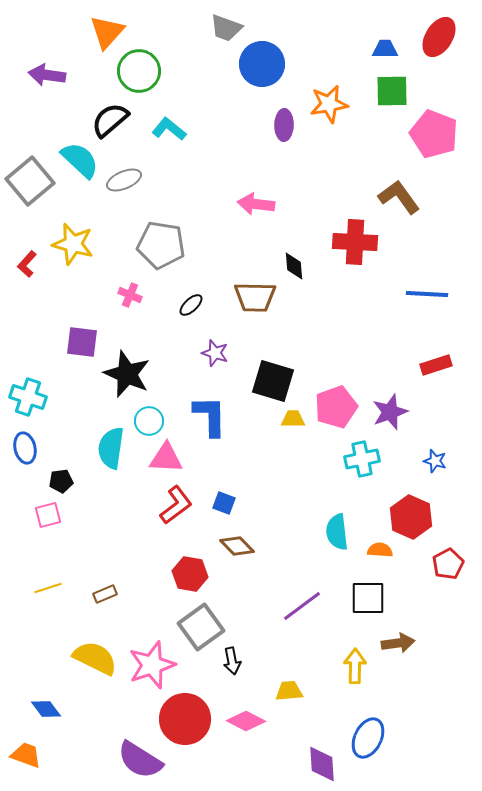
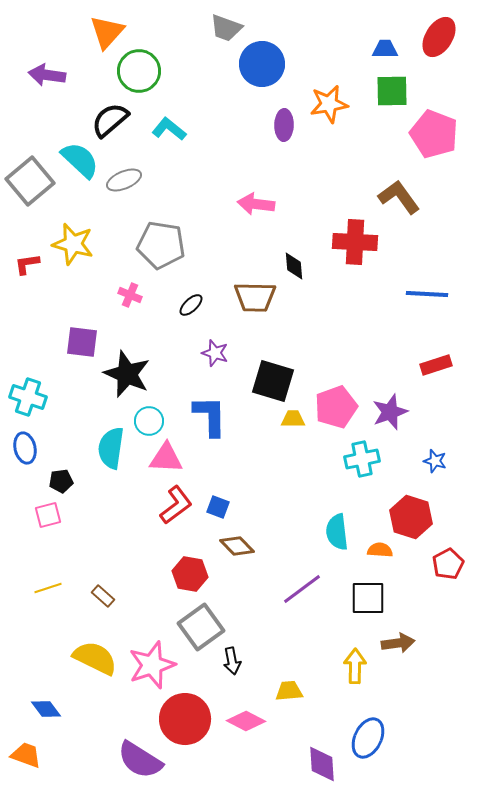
red L-shape at (27, 264): rotated 40 degrees clockwise
blue square at (224, 503): moved 6 px left, 4 px down
red hexagon at (411, 517): rotated 6 degrees counterclockwise
brown rectangle at (105, 594): moved 2 px left, 2 px down; rotated 65 degrees clockwise
purple line at (302, 606): moved 17 px up
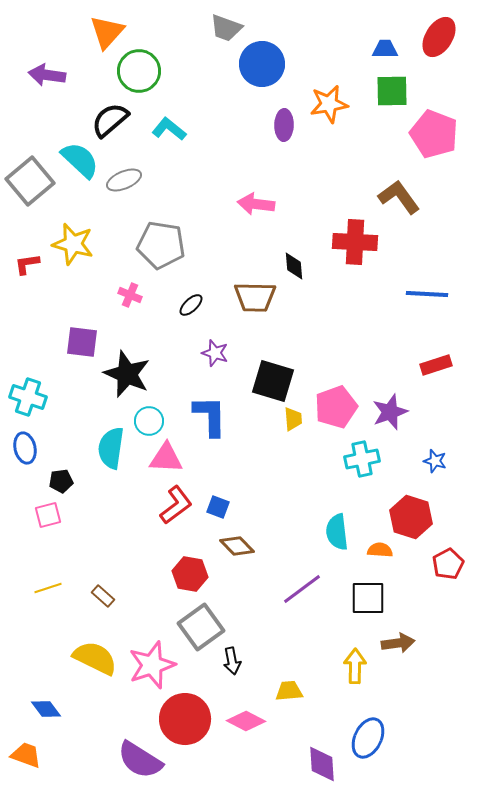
yellow trapezoid at (293, 419): rotated 85 degrees clockwise
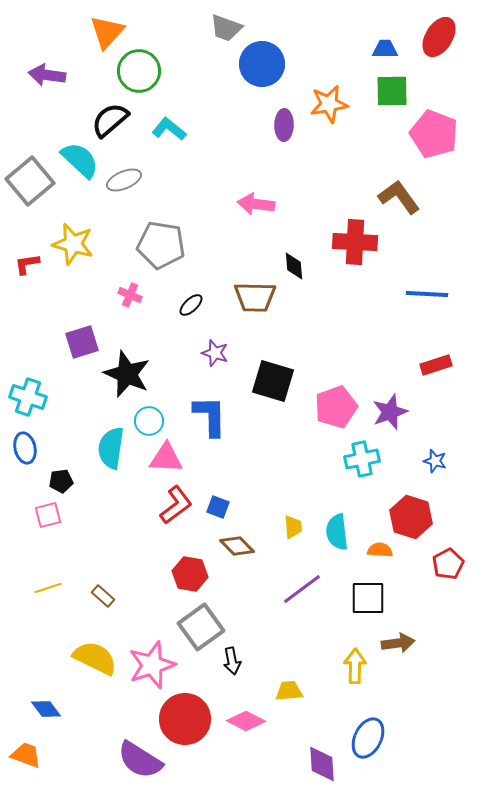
purple square at (82, 342): rotated 24 degrees counterclockwise
yellow trapezoid at (293, 419): moved 108 px down
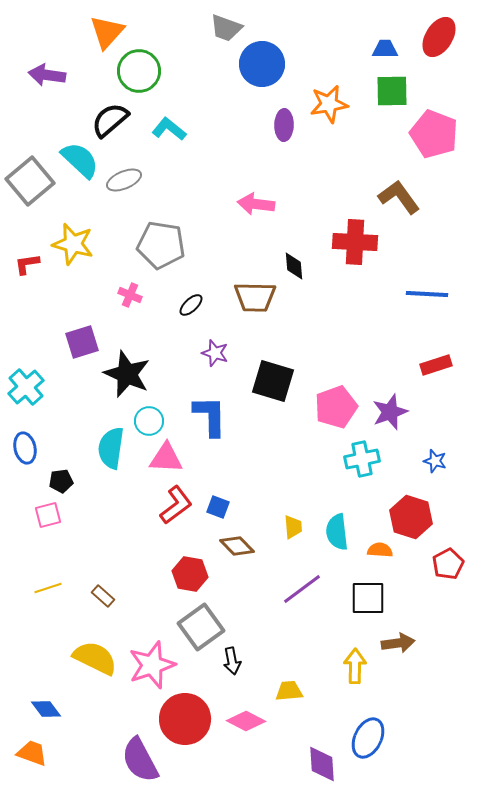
cyan cross at (28, 397): moved 2 px left, 10 px up; rotated 30 degrees clockwise
orange trapezoid at (26, 755): moved 6 px right, 2 px up
purple semicircle at (140, 760): rotated 30 degrees clockwise
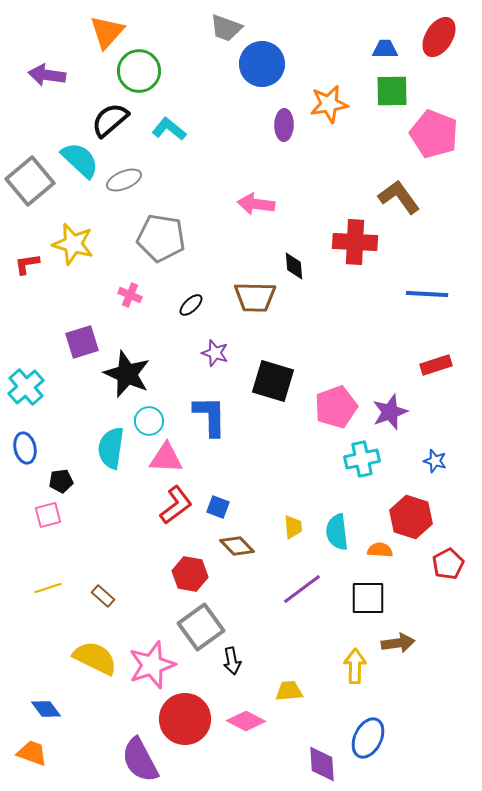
gray pentagon at (161, 245): moved 7 px up
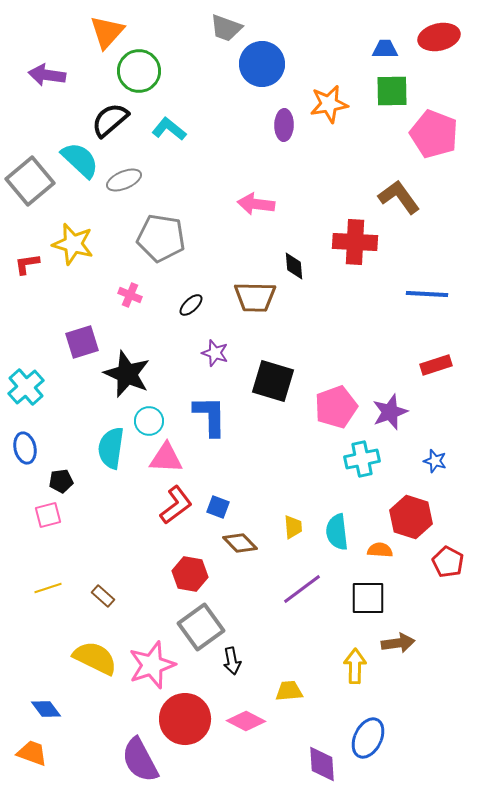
red ellipse at (439, 37): rotated 45 degrees clockwise
brown diamond at (237, 546): moved 3 px right, 3 px up
red pentagon at (448, 564): moved 2 px up; rotated 16 degrees counterclockwise
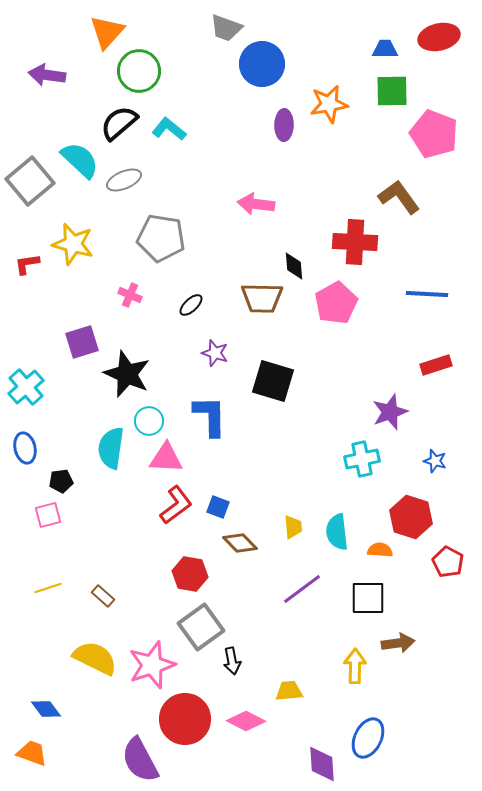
black semicircle at (110, 120): moved 9 px right, 3 px down
brown trapezoid at (255, 297): moved 7 px right, 1 px down
pink pentagon at (336, 407): moved 104 px up; rotated 9 degrees counterclockwise
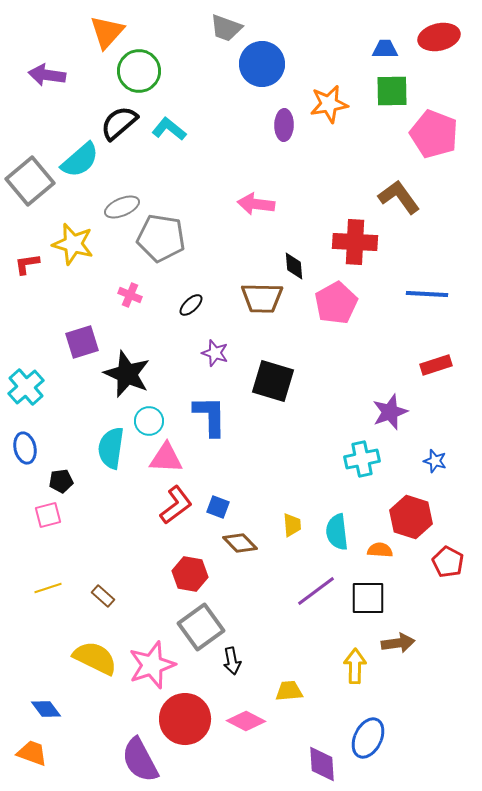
cyan semicircle at (80, 160): rotated 96 degrees clockwise
gray ellipse at (124, 180): moved 2 px left, 27 px down
yellow trapezoid at (293, 527): moved 1 px left, 2 px up
purple line at (302, 589): moved 14 px right, 2 px down
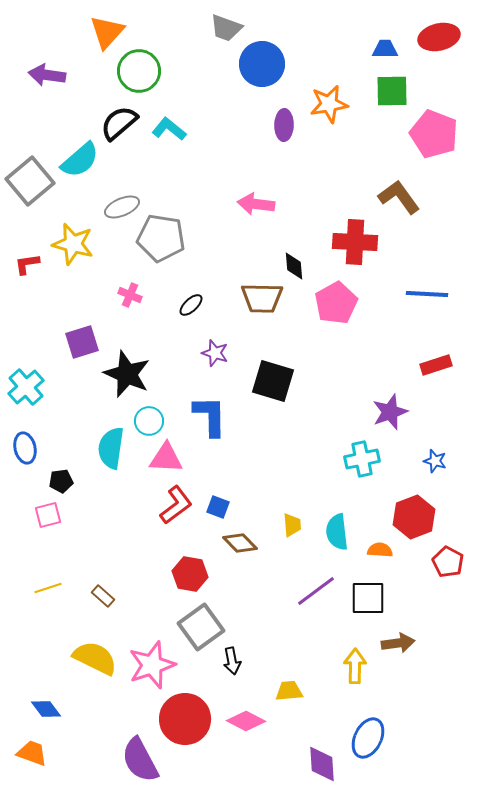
red hexagon at (411, 517): moved 3 px right; rotated 21 degrees clockwise
